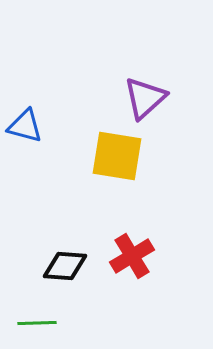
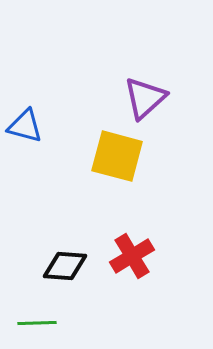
yellow square: rotated 6 degrees clockwise
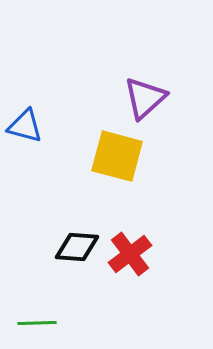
red cross: moved 2 px left, 2 px up; rotated 6 degrees counterclockwise
black diamond: moved 12 px right, 19 px up
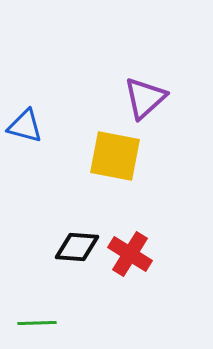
yellow square: moved 2 px left; rotated 4 degrees counterclockwise
red cross: rotated 21 degrees counterclockwise
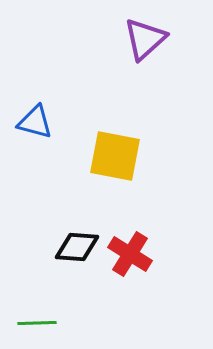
purple triangle: moved 59 px up
blue triangle: moved 10 px right, 4 px up
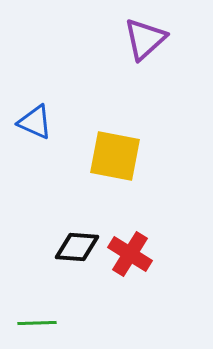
blue triangle: rotated 9 degrees clockwise
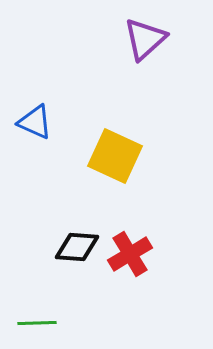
yellow square: rotated 14 degrees clockwise
red cross: rotated 27 degrees clockwise
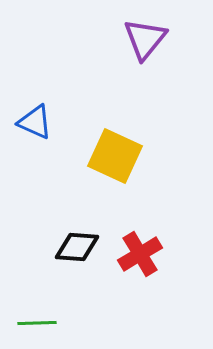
purple triangle: rotated 9 degrees counterclockwise
red cross: moved 10 px right
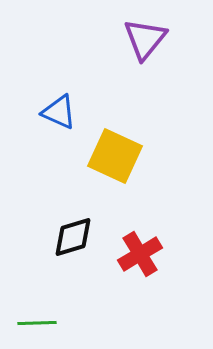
blue triangle: moved 24 px right, 10 px up
black diamond: moved 4 px left, 10 px up; rotated 21 degrees counterclockwise
